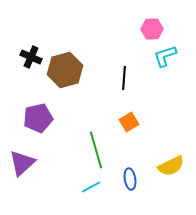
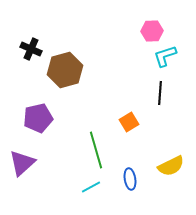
pink hexagon: moved 2 px down
black cross: moved 8 px up
black line: moved 36 px right, 15 px down
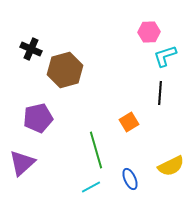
pink hexagon: moved 3 px left, 1 px down
blue ellipse: rotated 15 degrees counterclockwise
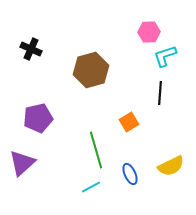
brown hexagon: moved 26 px right
blue ellipse: moved 5 px up
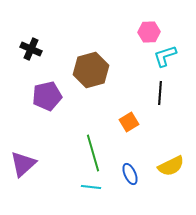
purple pentagon: moved 9 px right, 22 px up
green line: moved 3 px left, 3 px down
purple triangle: moved 1 px right, 1 px down
cyan line: rotated 36 degrees clockwise
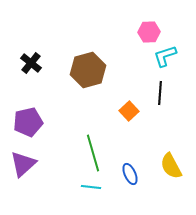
black cross: moved 14 px down; rotated 15 degrees clockwise
brown hexagon: moved 3 px left
purple pentagon: moved 19 px left, 26 px down
orange square: moved 11 px up; rotated 12 degrees counterclockwise
yellow semicircle: rotated 88 degrees clockwise
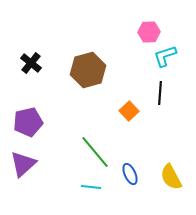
green line: moved 2 px right, 1 px up; rotated 24 degrees counterclockwise
yellow semicircle: moved 11 px down
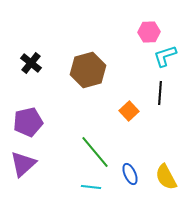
yellow semicircle: moved 5 px left
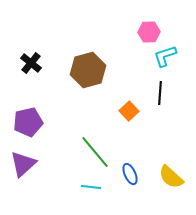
yellow semicircle: moved 5 px right; rotated 20 degrees counterclockwise
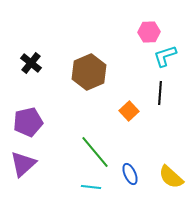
brown hexagon: moved 1 px right, 2 px down; rotated 8 degrees counterclockwise
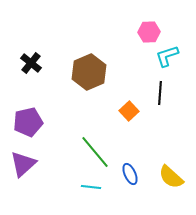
cyan L-shape: moved 2 px right
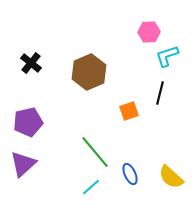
black line: rotated 10 degrees clockwise
orange square: rotated 24 degrees clockwise
cyan line: rotated 48 degrees counterclockwise
